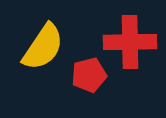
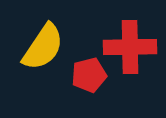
red cross: moved 5 px down
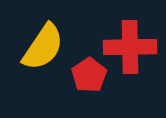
red pentagon: rotated 20 degrees counterclockwise
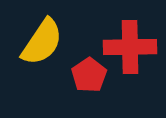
yellow semicircle: moved 1 px left, 5 px up
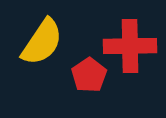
red cross: moved 1 px up
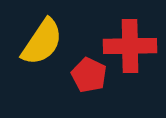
red pentagon: rotated 12 degrees counterclockwise
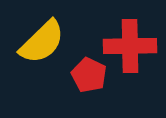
yellow semicircle: rotated 12 degrees clockwise
